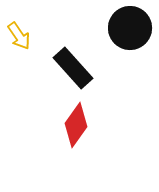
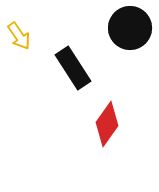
black rectangle: rotated 9 degrees clockwise
red diamond: moved 31 px right, 1 px up
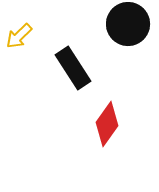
black circle: moved 2 px left, 4 px up
yellow arrow: rotated 80 degrees clockwise
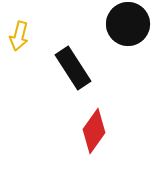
yellow arrow: rotated 32 degrees counterclockwise
red diamond: moved 13 px left, 7 px down
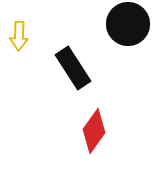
yellow arrow: rotated 12 degrees counterclockwise
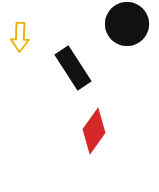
black circle: moved 1 px left
yellow arrow: moved 1 px right, 1 px down
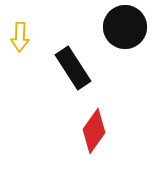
black circle: moved 2 px left, 3 px down
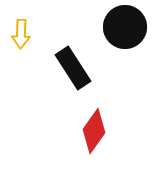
yellow arrow: moved 1 px right, 3 px up
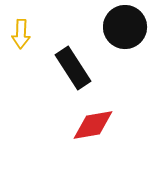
red diamond: moved 1 px left, 6 px up; rotated 45 degrees clockwise
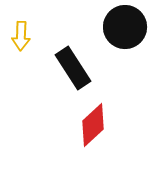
yellow arrow: moved 2 px down
red diamond: rotated 33 degrees counterclockwise
